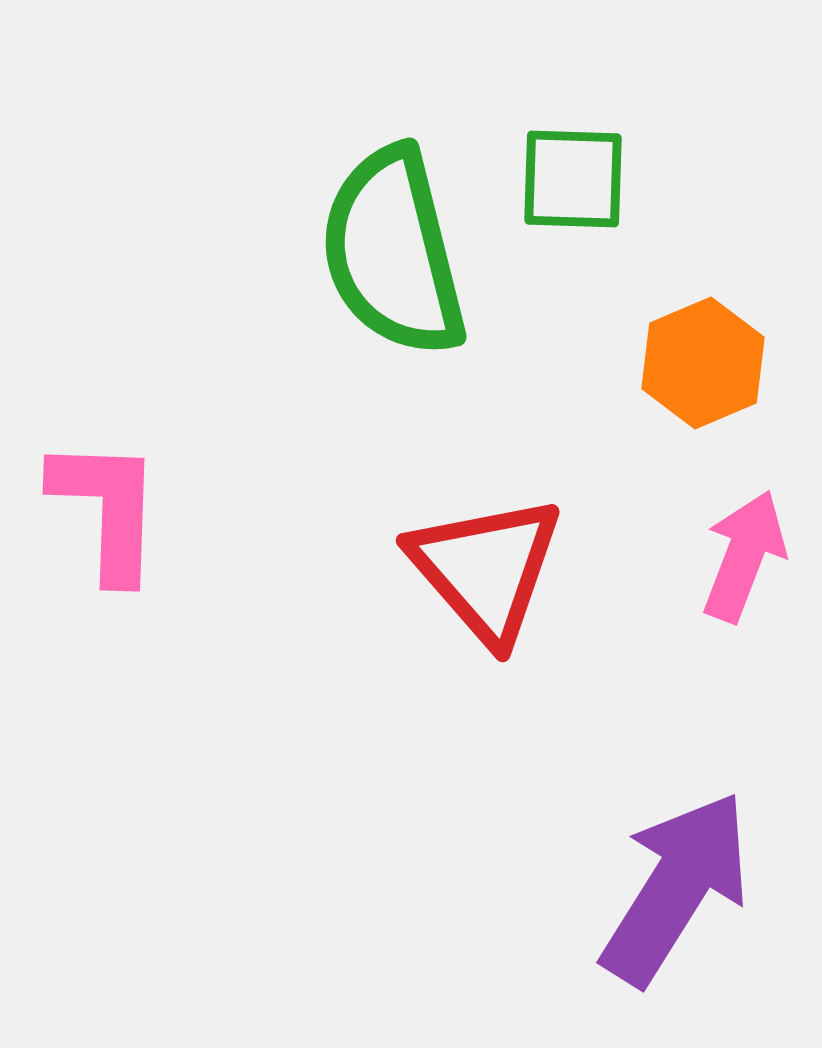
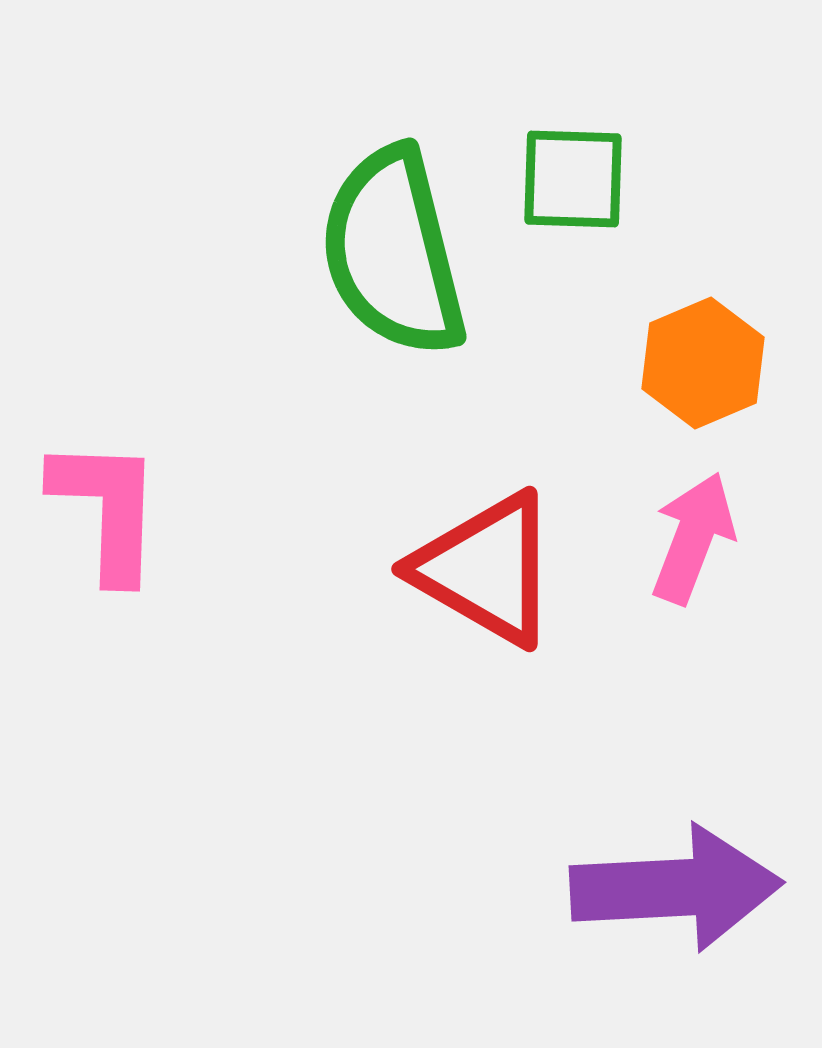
pink arrow: moved 51 px left, 18 px up
red triangle: rotated 19 degrees counterclockwise
purple arrow: rotated 55 degrees clockwise
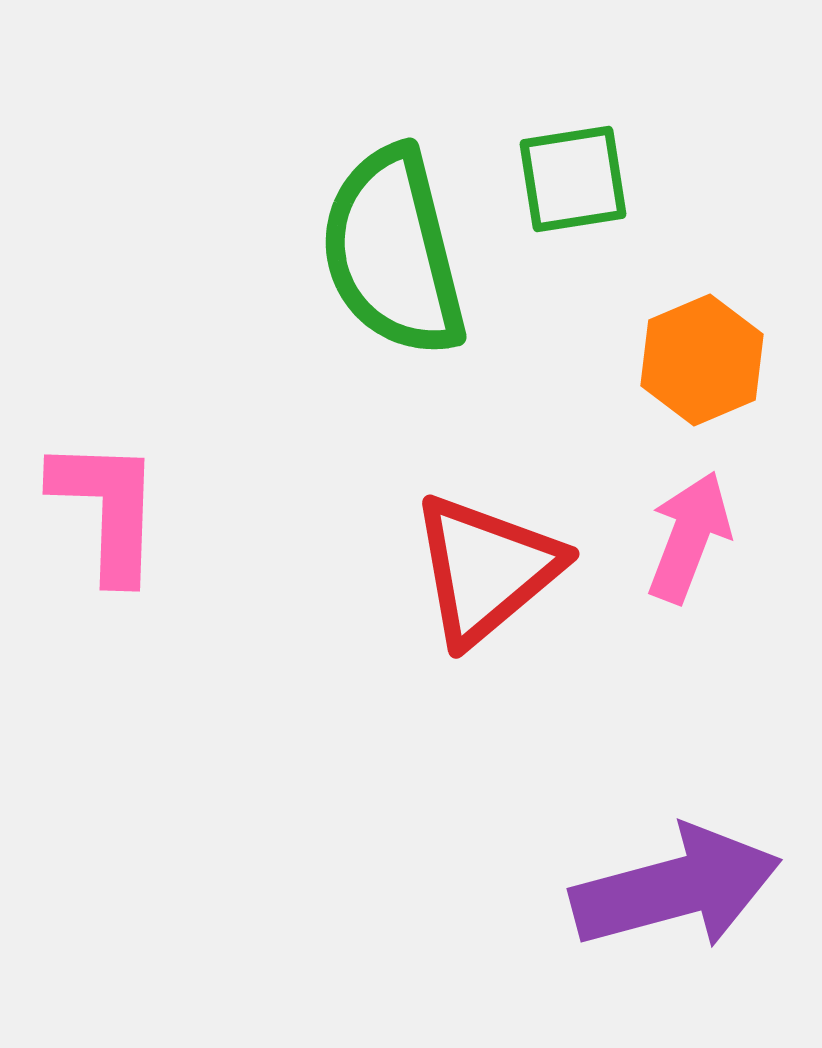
green square: rotated 11 degrees counterclockwise
orange hexagon: moved 1 px left, 3 px up
pink arrow: moved 4 px left, 1 px up
red triangle: rotated 50 degrees clockwise
purple arrow: rotated 12 degrees counterclockwise
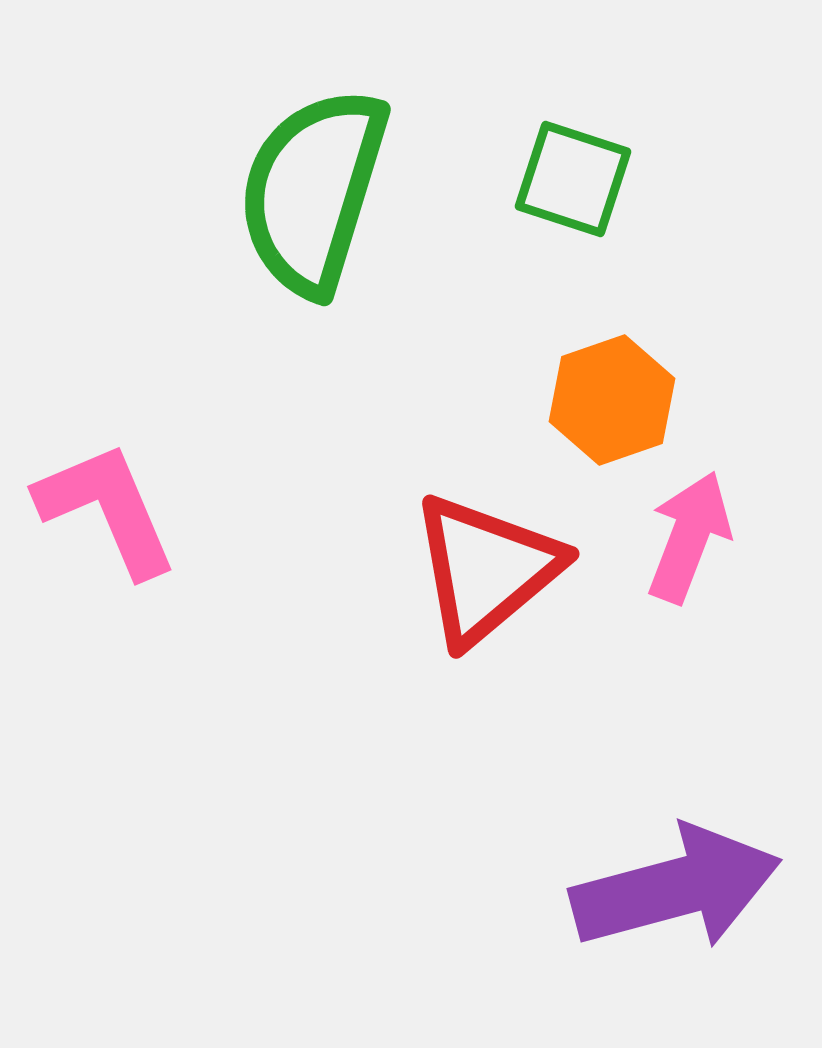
green square: rotated 27 degrees clockwise
green semicircle: moved 80 px left, 61 px up; rotated 31 degrees clockwise
orange hexagon: moved 90 px left, 40 px down; rotated 4 degrees clockwise
pink L-shape: rotated 25 degrees counterclockwise
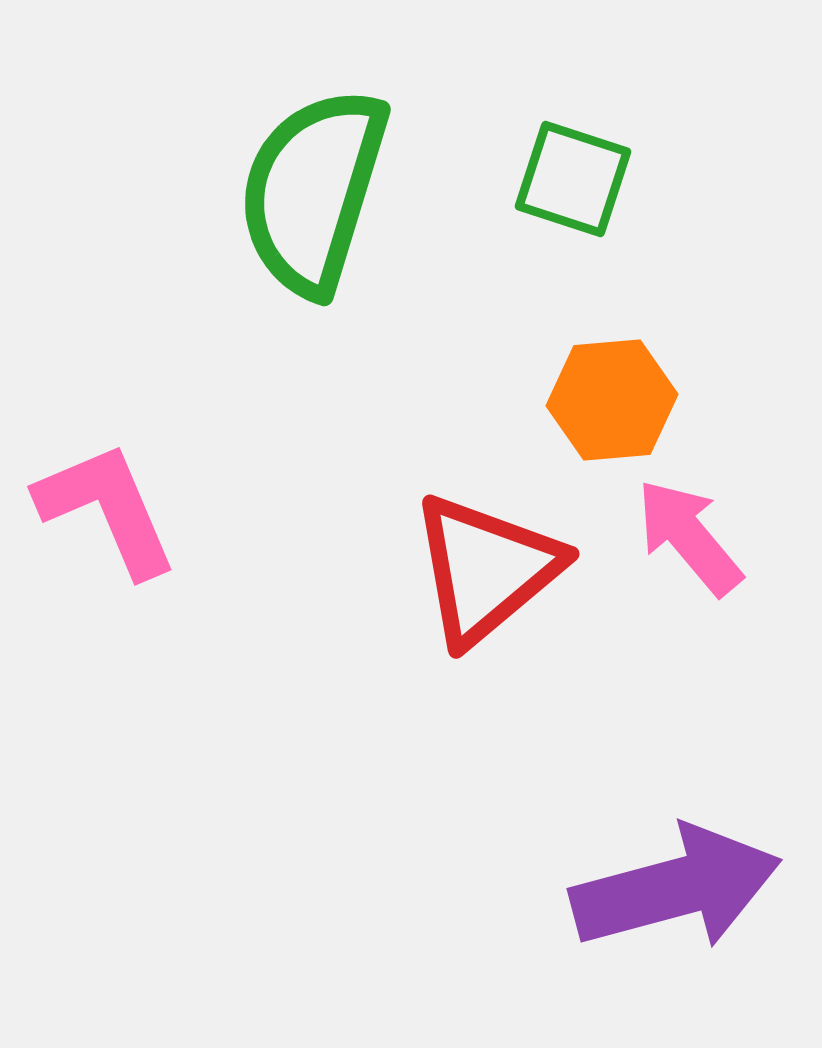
orange hexagon: rotated 14 degrees clockwise
pink arrow: rotated 61 degrees counterclockwise
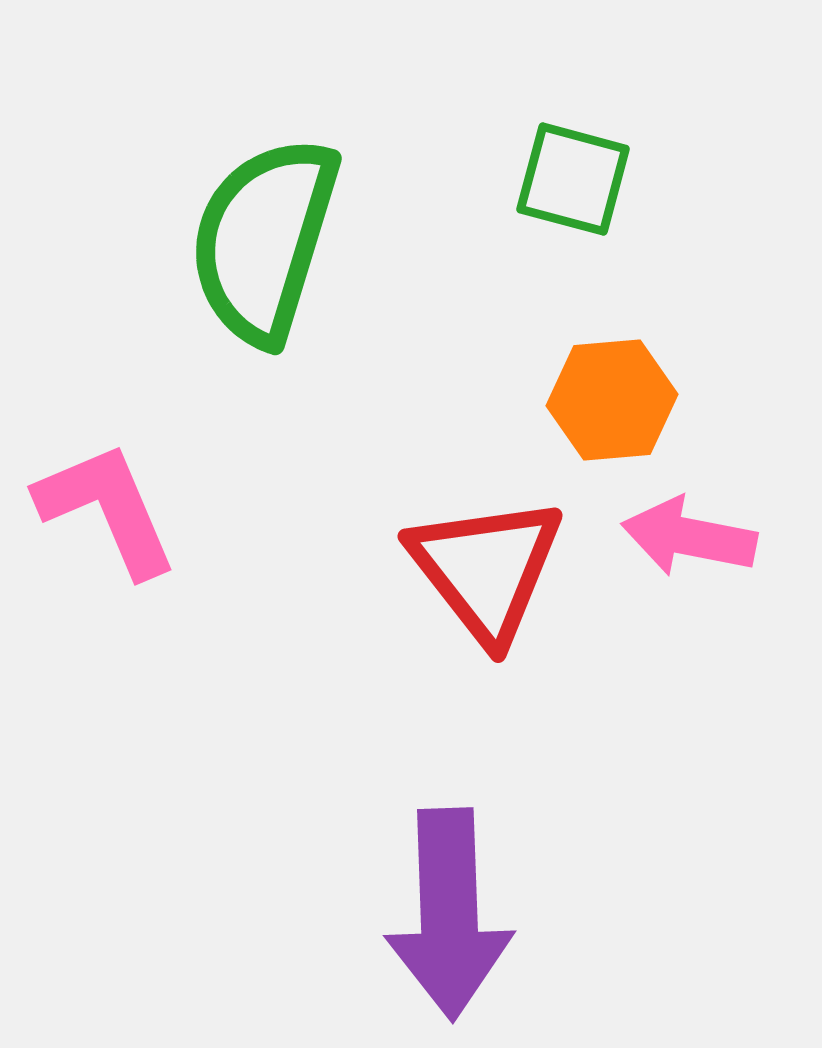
green square: rotated 3 degrees counterclockwise
green semicircle: moved 49 px left, 49 px down
pink arrow: rotated 39 degrees counterclockwise
red triangle: rotated 28 degrees counterclockwise
purple arrow: moved 227 px left, 26 px down; rotated 103 degrees clockwise
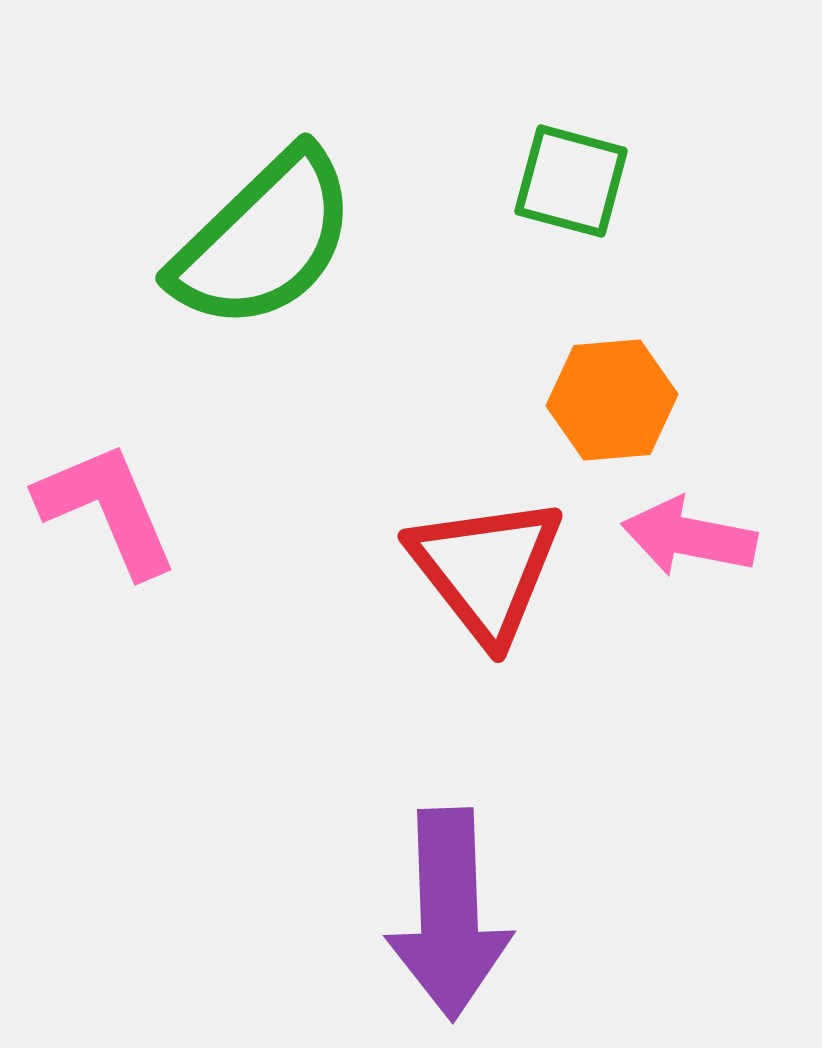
green square: moved 2 px left, 2 px down
green semicircle: rotated 151 degrees counterclockwise
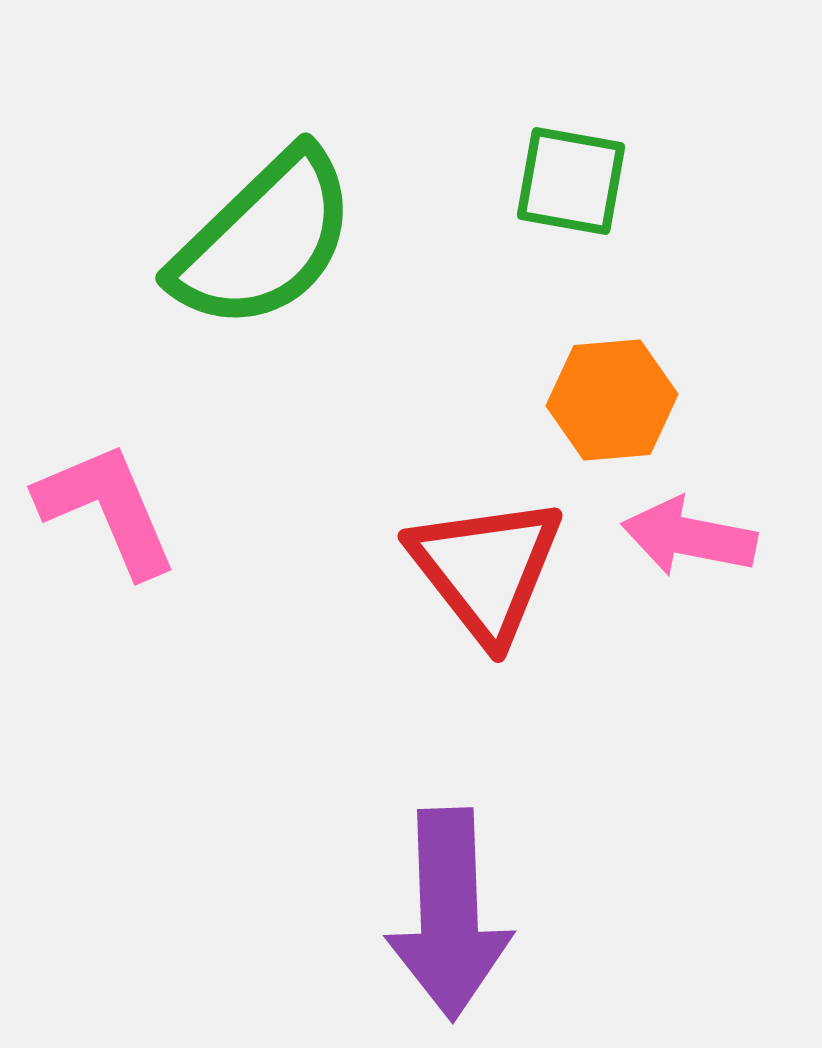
green square: rotated 5 degrees counterclockwise
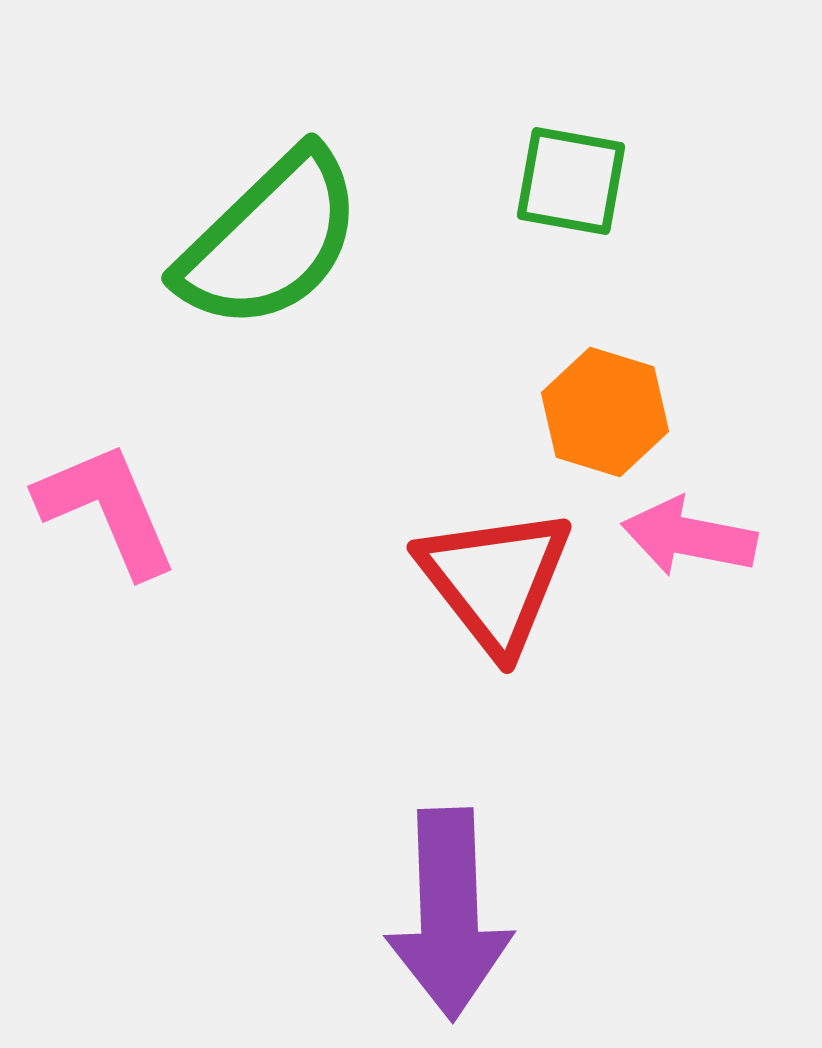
green semicircle: moved 6 px right
orange hexagon: moved 7 px left, 12 px down; rotated 22 degrees clockwise
red triangle: moved 9 px right, 11 px down
